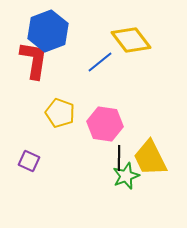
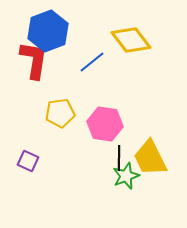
blue line: moved 8 px left
yellow pentagon: rotated 28 degrees counterclockwise
purple square: moved 1 px left
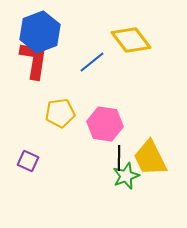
blue hexagon: moved 8 px left, 1 px down
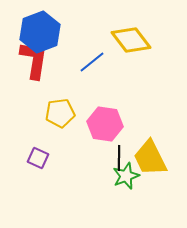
purple square: moved 10 px right, 3 px up
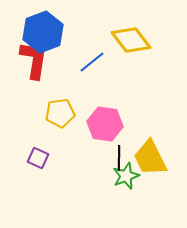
blue hexagon: moved 3 px right
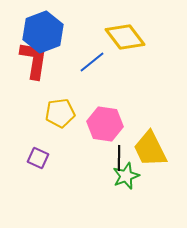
yellow diamond: moved 6 px left, 3 px up
yellow trapezoid: moved 9 px up
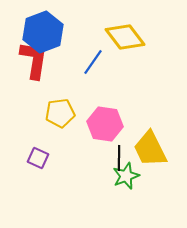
blue line: moved 1 px right; rotated 16 degrees counterclockwise
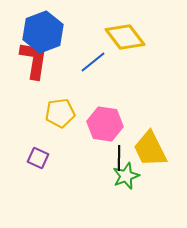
blue line: rotated 16 degrees clockwise
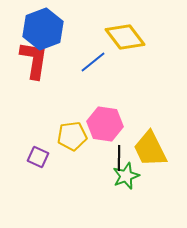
blue hexagon: moved 3 px up
yellow pentagon: moved 12 px right, 23 px down
purple square: moved 1 px up
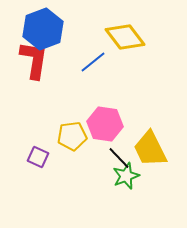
black line: rotated 45 degrees counterclockwise
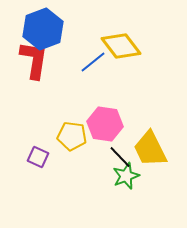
yellow diamond: moved 4 px left, 9 px down
yellow pentagon: rotated 16 degrees clockwise
black line: moved 1 px right, 1 px up
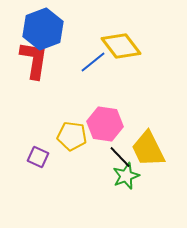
yellow trapezoid: moved 2 px left
